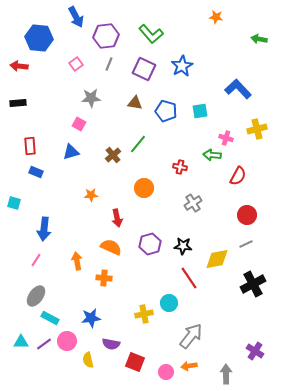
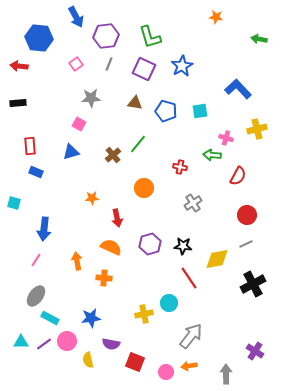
green L-shape at (151, 34): moved 1 px left, 3 px down; rotated 25 degrees clockwise
orange star at (91, 195): moved 1 px right, 3 px down
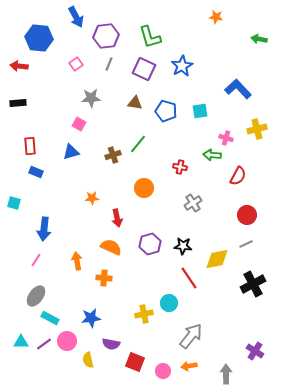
brown cross at (113, 155): rotated 21 degrees clockwise
pink circle at (166, 372): moved 3 px left, 1 px up
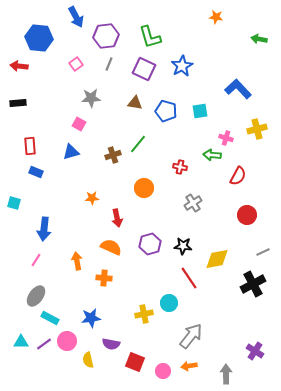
gray line at (246, 244): moved 17 px right, 8 px down
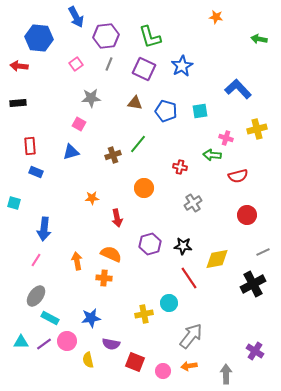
red semicircle at (238, 176): rotated 48 degrees clockwise
orange semicircle at (111, 247): moved 7 px down
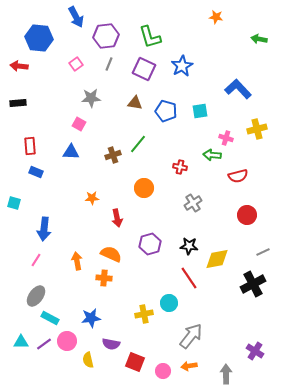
blue triangle at (71, 152): rotated 18 degrees clockwise
black star at (183, 246): moved 6 px right
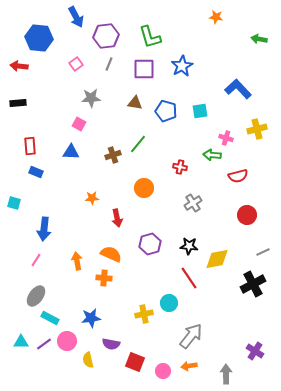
purple square at (144, 69): rotated 25 degrees counterclockwise
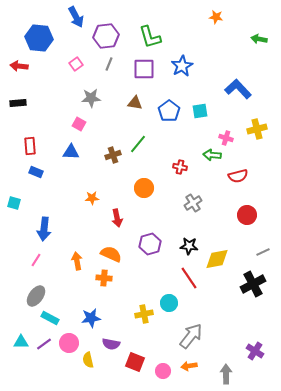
blue pentagon at (166, 111): moved 3 px right; rotated 20 degrees clockwise
pink circle at (67, 341): moved 2 px right, 2 px down
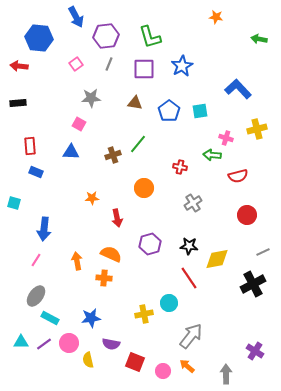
orange arrow at (189, 366): moved 2 px left; rotated 49 degrees clockwise
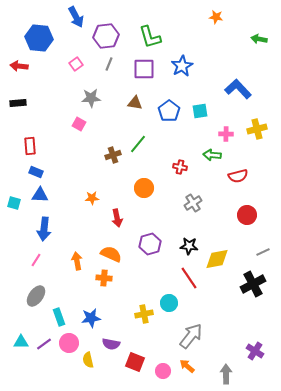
pink cross at (226, 138): moved 4 px up; rotated 16 degrees counterclockwise
blue triangle at (71, 152): moved 31 px left, 43 px down
cyan rectangle at (50, 318): moved 9 px right, 1 px up; rotated 42 degrees clockwise
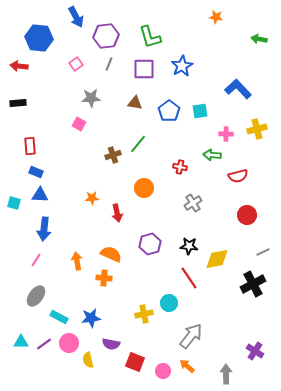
red arrow at (117, 218): moved 5 px up
cyan rectangle at (59, 317): rotated 42 degrees counterclockwise
